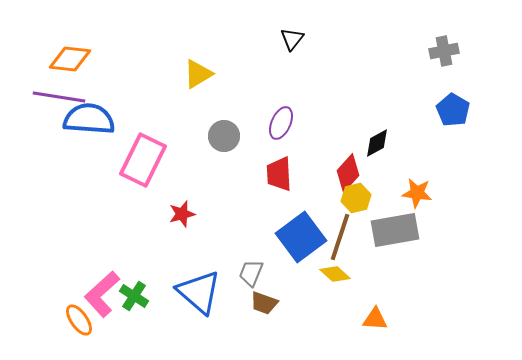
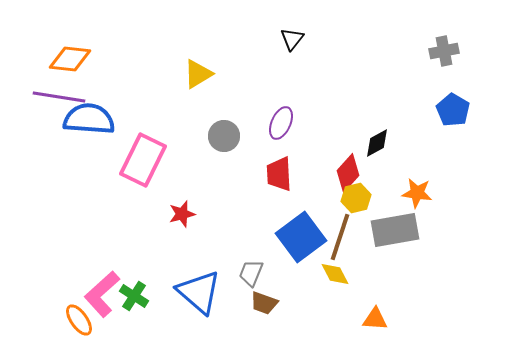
yellow diamond: rotated 20 degrees clockwise
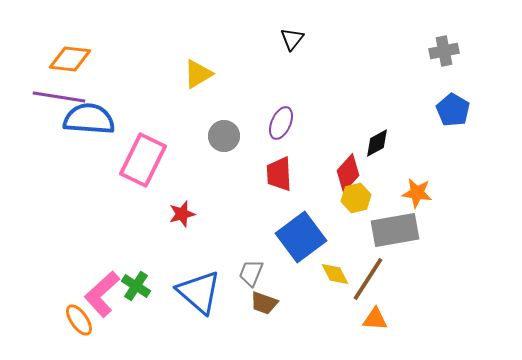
brown line: moved 28 px right, 42 px down; rotated 15 degrees clockwise
green cross: moved 2 px right, 10 px up
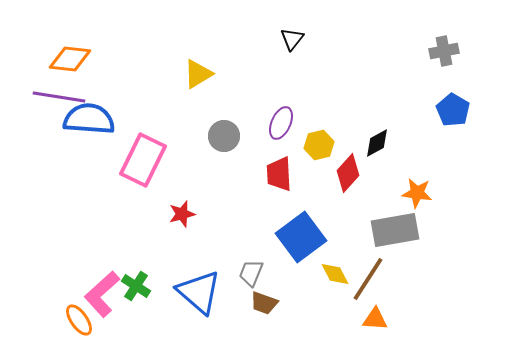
yellow hexagon: moved 37 px left, 53 px up
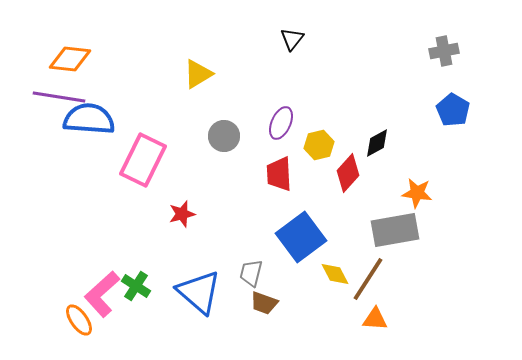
gray trapezoid: rotated 8 degrees counterclockwise
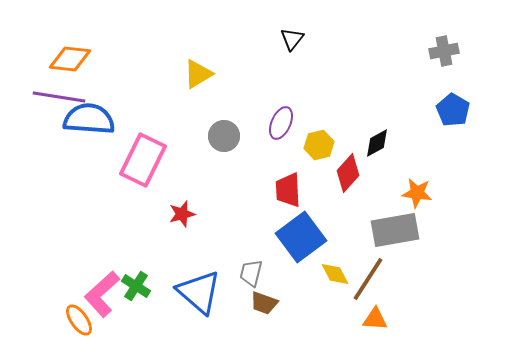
red trapezoid: moved 9 px right, 16 px down
